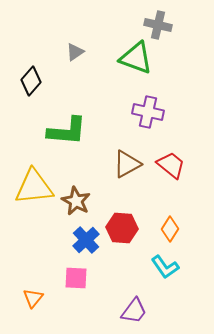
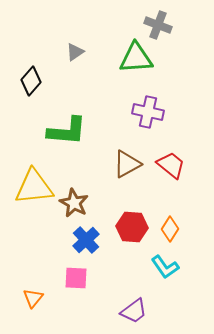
gray cross: rotated 8 degrees clockwise
green triangle: rotated 24 degrees counterclockwise
brown star: moved 2 px left, 2 px down
red hexagon: moved 10 px right, 1 px up
purple trapezoid: rotated 16 degrees clockwise
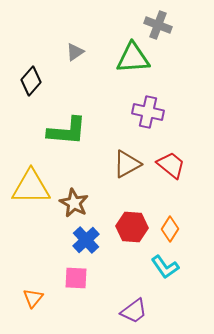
green triangle: moved 3 px left
yellow triangle: moved 3 px left; rotated 6 degrees clockwise
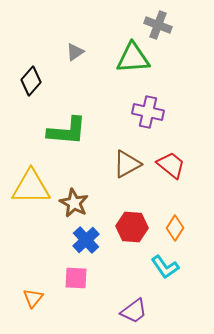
orange diamond: moved 5 px right, 1 px up
